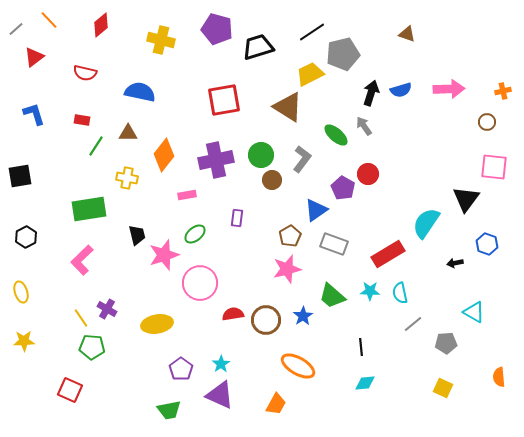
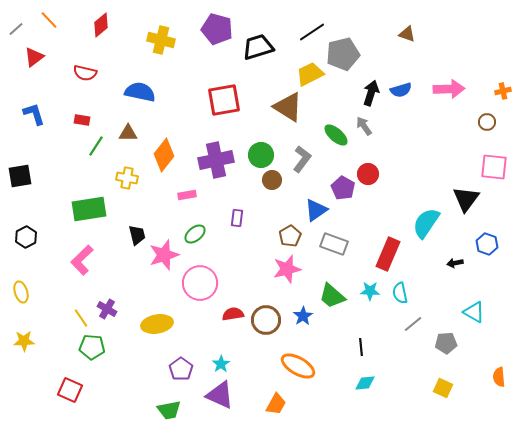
red rectangle at (388, 254): rotated 36 degrees counterclockwise
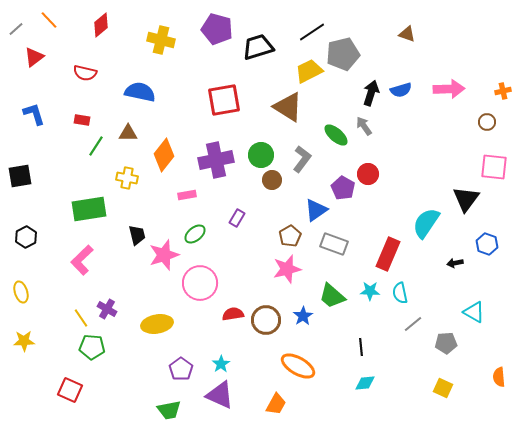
yellow trapezoid at (310, 74): moved 1 px left, 3 px up
purple rectangle at (237, 218): rotated 24 degrees clockwise
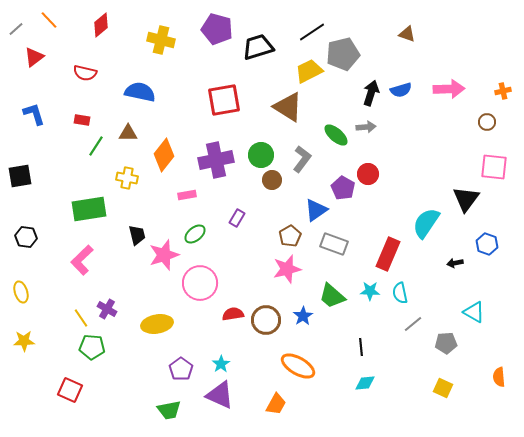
gray arrow at (364, 126): moved 2 px right, 1 px down; rotated 120 degrees clockwise
black hexagon at (26, 237): rotated 25 degrees counterclockwise
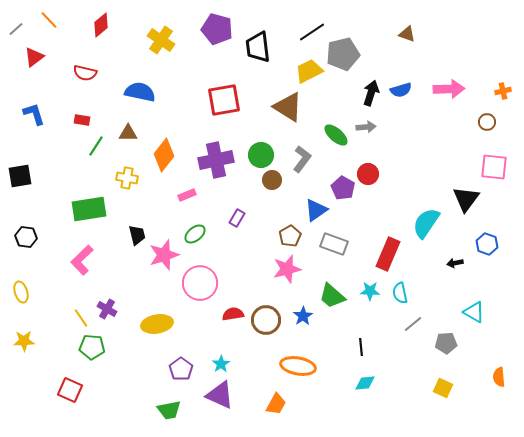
yellow cross at (161, 40): rotated 20 degrees clockwise
black trapezoid at (258, 47): rotated 80 degrees counterclockwise
pink rectangle at (187, 195): rotated 12 degrees counterclockwise
orange ellipse at (298, 366): rotated 20 degrees counterclockwise
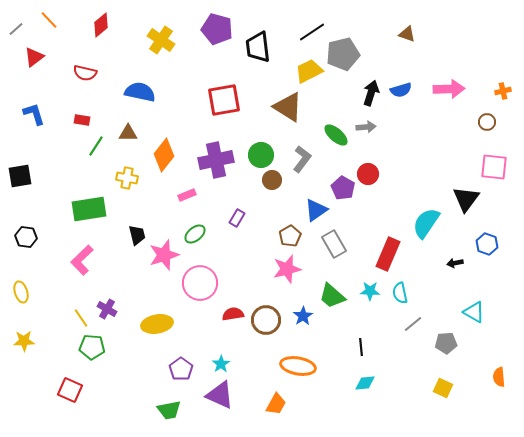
gray rectangle at (334, 244): rotated 40 degrees clockwise
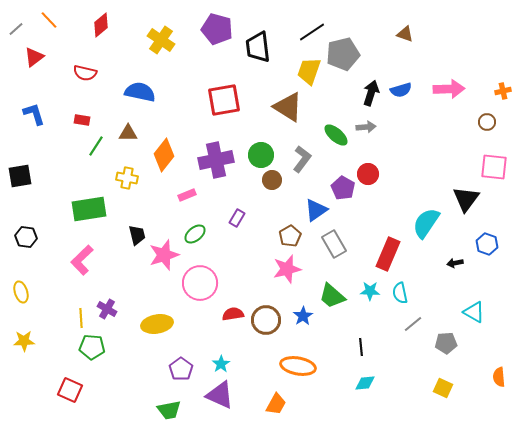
brown triangle at (407, 34): moved 2 px left
yellow trapezoid at (309, 71): rotated 44 degrees counterclockwise
yellow line at (81, 318): rotated 30 degrees clockwise
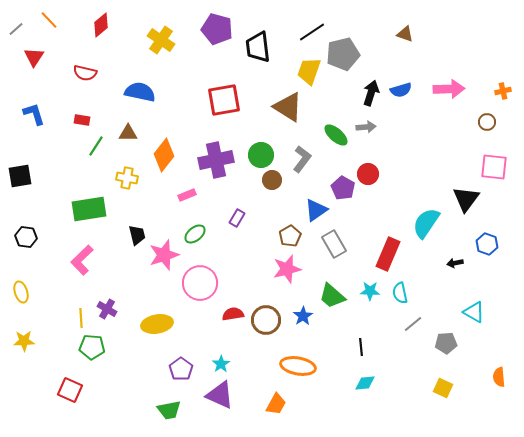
red triangle at (34, 57): rotated 20 degrees counterclockwise
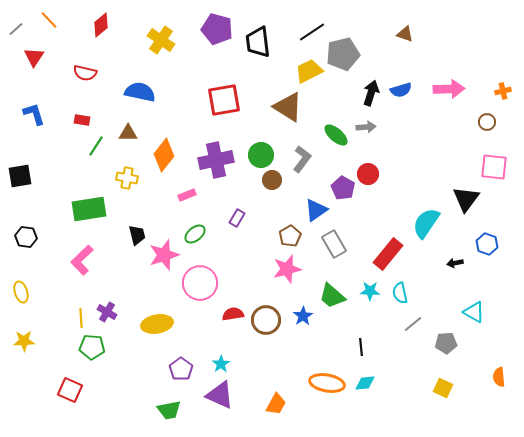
black trapezoid at (258, 47): moved 5 px up
yellow trapezoid at (309, 71): rotated 44 degrees clockwise
red rectangle at (388, 254): rotated 16 degrees clockwise
purple cross at (107, 309): moved 3 px down
orange ellipse at (298, 366): moved 29 px right, 17 px down
